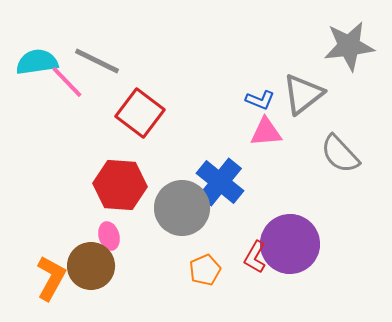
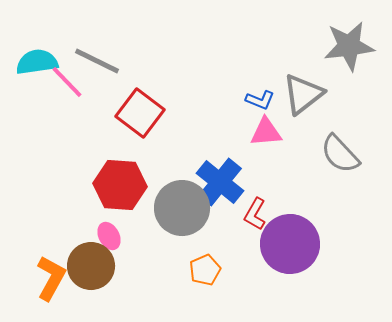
pink ellipse: rotated 12 degrees counterclockwise
red L-shape: moved 43 px up
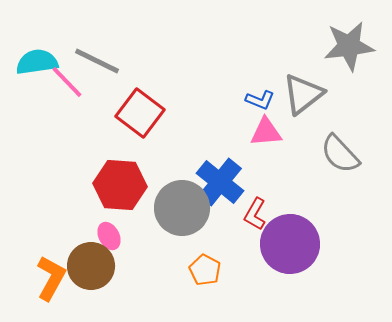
orange pentagon: rotated 20 degrees counterclockwise
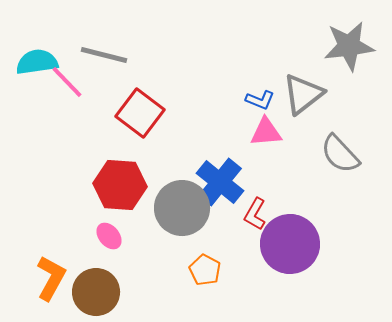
gray line: moved 7 px right, 6 px up; rotated 12 degrees counterclockwise
pink ellipse: rotated 12 degrees counterclockwise
brown circle: moved 5 px right, 26 px down
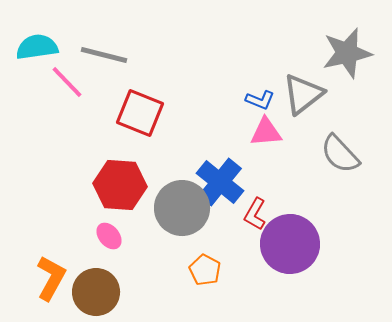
gray star: moved 2 px left, 7 px down; rotated 6 degrees counterclockwise
cyan semicircle: moved 15 px up
red square: rotated 15 degrees counterclockwise
